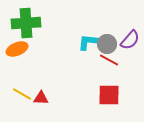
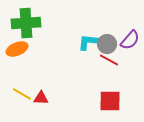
red square: moved 1 px right, 6 px down
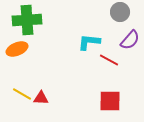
green cross: moved 1 px right, 3 px up
gray circle: moved 13 px right, 32 px up
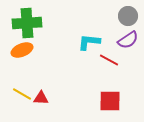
gray circle: moved 8 px right, 4 px down
green cross: moved 3 px down
purple semicircle: moved 2 px left; rotated 15 degrees clockwise
orange ellipse: moved 5 px right, 1 px down
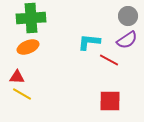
green cross: moved 4 px right, 5 px up
purple semicircle: moved 1 px left
orange ellipse: moved 6 px right, 3 px up
red triangle: moved 24 px left, 21 px up
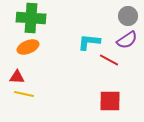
green cross: rotated 8 degrees clockwise
yellow line: moved 2 px right; rotated 18 degrees counterclockwise
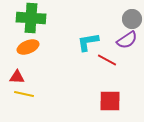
gray circle: moved 4 px right, 3 px down
cyan L-shape: moved 1 px left; rotated 15 degrees counterclockwise
red line: moved 2 px left
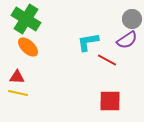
green cross: moved 5 px left, 1 px down; rotated 28 degrees clockwise
orange ellipse: rotated 65 degrees clockwise
yellow line: moved 6 px left, 1 px up
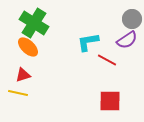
green cross: moved 8 px right, 4 px down
red triangle: moved 6 px right, 2 px up; rotated 21 degrees counterclockwise
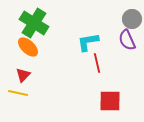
purple semicircle: rotated 100 degrees clockwise
red line: moved 10 px left, 3 px down; rotated 48 degrees clockwise
red triangle: rotated 28 degrees counterclockwise
